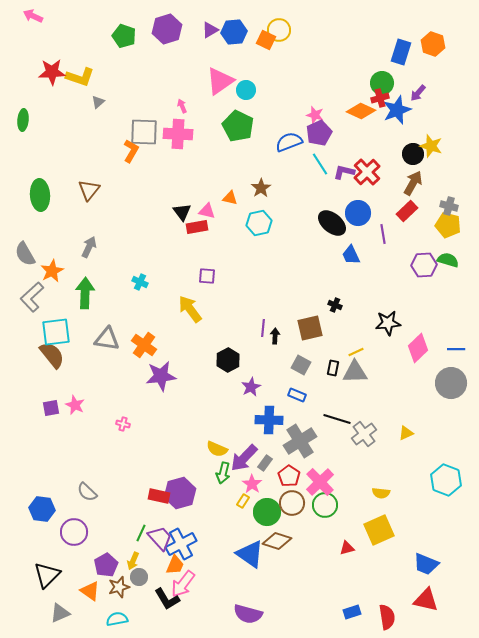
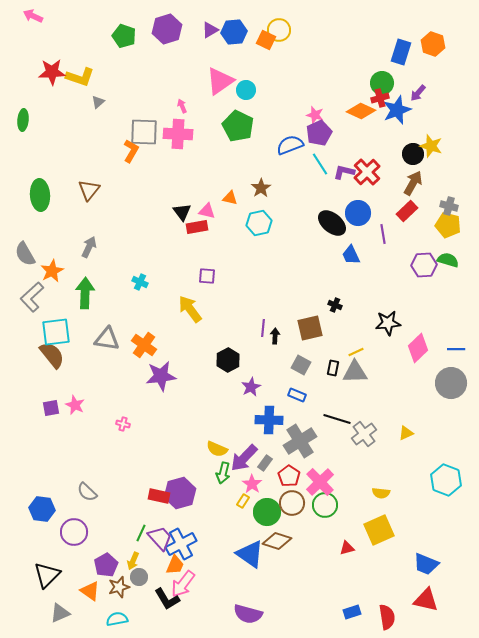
blue semicircle at (289, 142): moved 1 px right, 3 px down
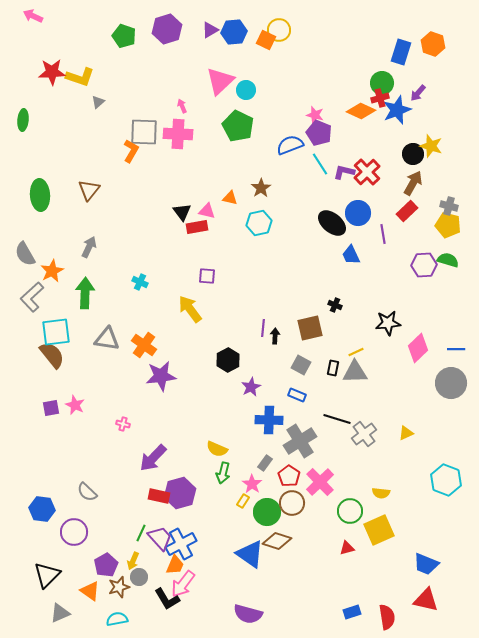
pink triangle at (220, 81): rotated 8 degrees counterclockwise
purple pentagon at (319, 133): rotated 25 degrees counterclockwise
purple arrow at (244, 458): moved 91 px left
green circle at (325, 505): moved 25 px right, 6 px down
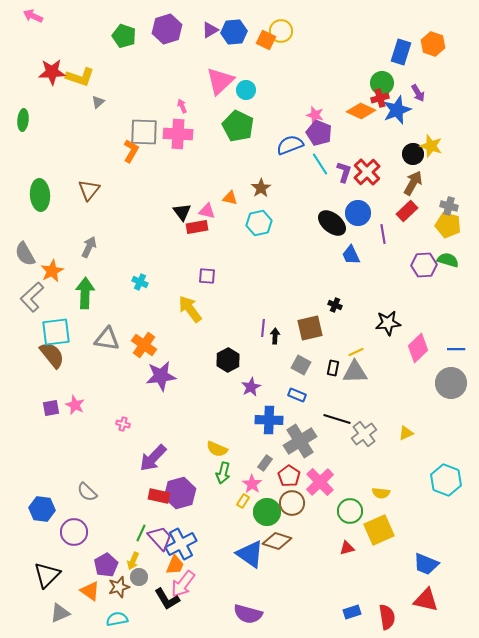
yellow circle at (279, 30): moved 2 px right, 1 px down
purple arrow at (418, 93): rotated 72 degrees counterclockwise
purple L-shape at (344, 172): rotated 95 degrees clockwise
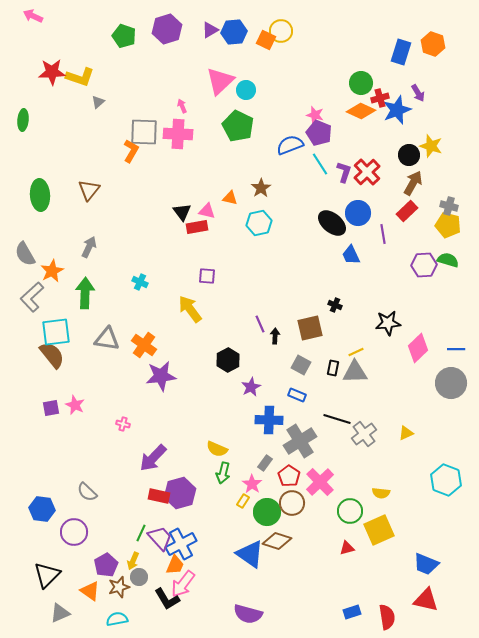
green circle at (382, 83): moved 21 px left
black circle at (413, 154): moved 4 px left, 1 px down
purple line at (263, 328): moved 3 px left, 4 px up; rotated 30 degrees counterclockwise
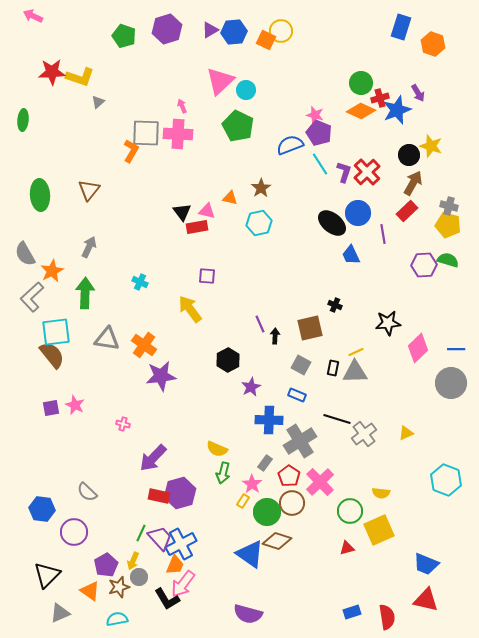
blue rectangle at (401, 52): moved 25 px up
gray square at (144, 132): moved 2 px right, 1 px down
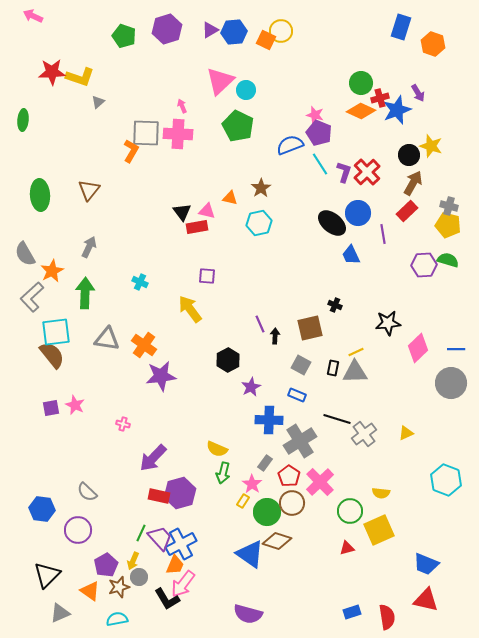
purple circle at (74, 532): moved 4 px right, 2 px up
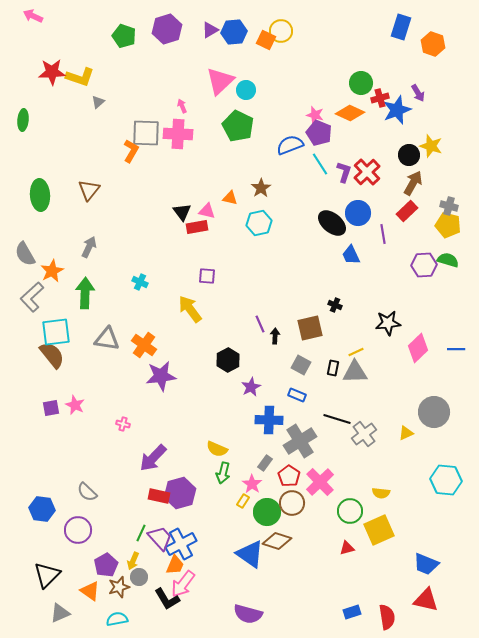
orange diamond at (361, 111): moved 11 px left, 2 px down
gray circle at (451, 383): moved 17 px left, 29 px down
cyan hexagon at (446, 480): rotated 16 degrees counterclockwise
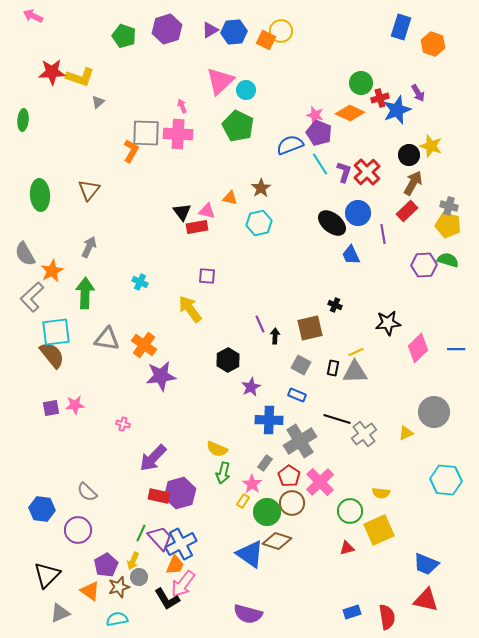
pink star at (75, 405): rotated 30 degrees counterclockwise
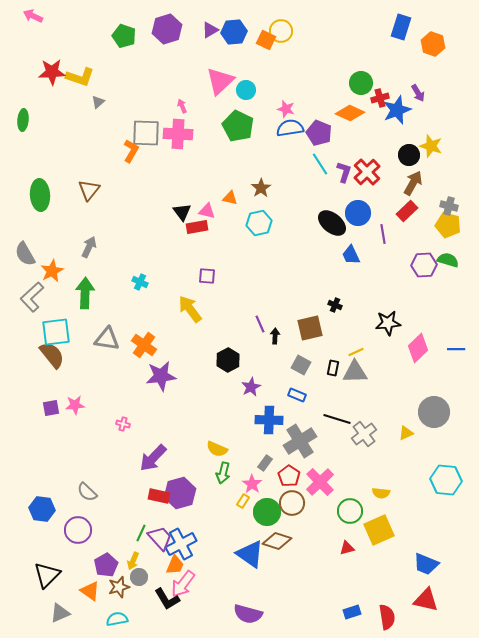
pink star at (315, 115): moved 29 px left, 6 px up
blue semicircle at (290, 145): moved 17 px up; rotated 12 degrees clockwise
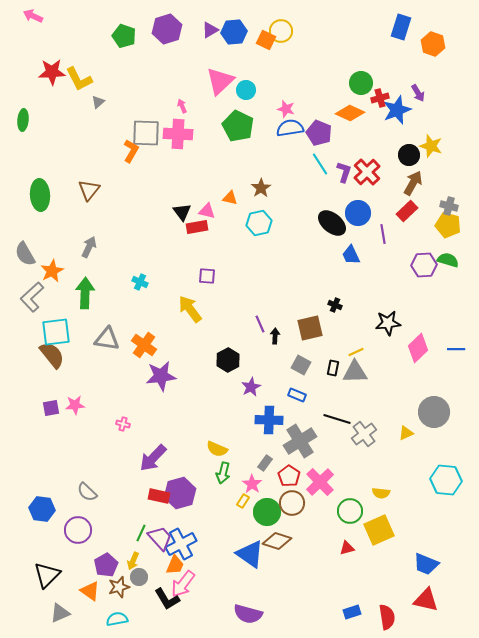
yellow L-shape at (80, 77): moved 1 px left, 2 px down; rotated 44 degrees clockwise
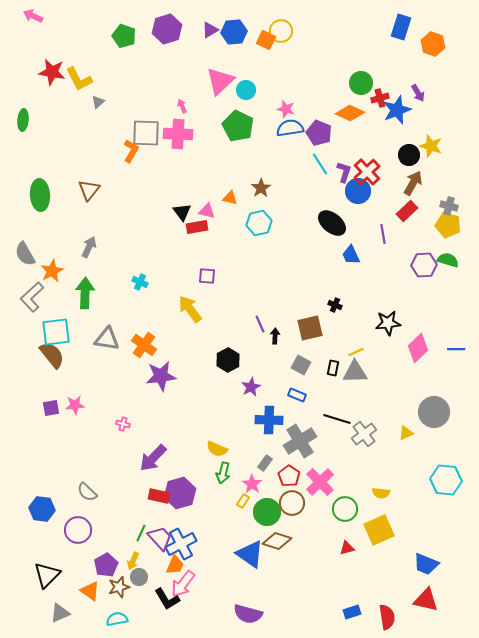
red star at (52, 72): rotated 12 degrees clockwise
blue circle at (358, 213): moved 22 px up
green circle at (350, 511): moved 5 px left, 2 px up
